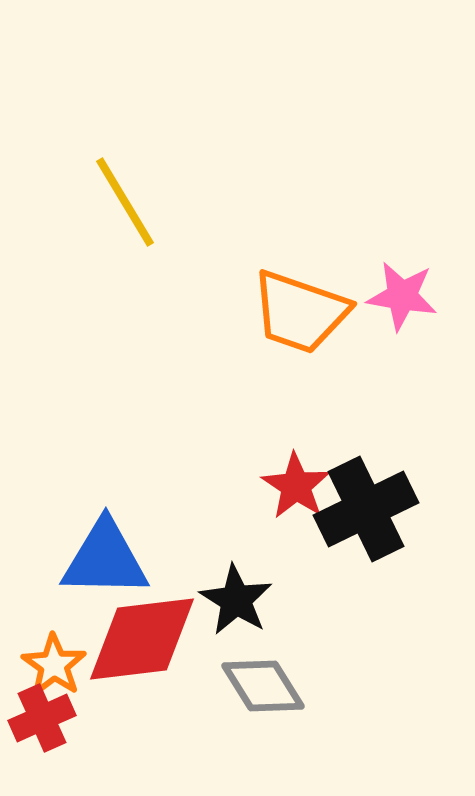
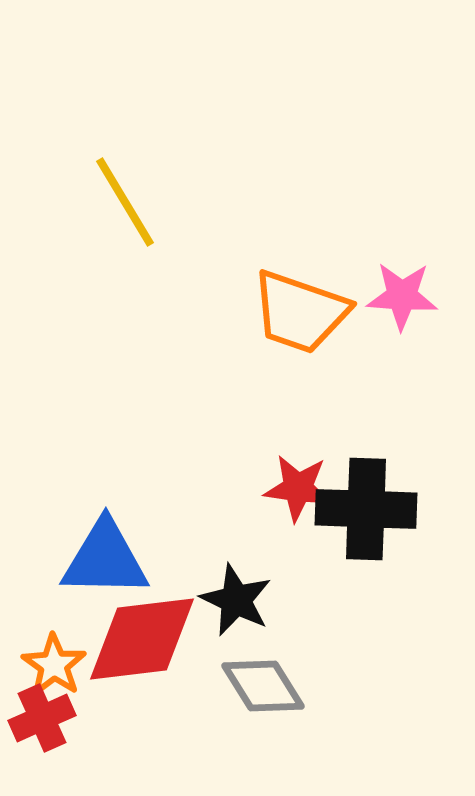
pink star: rotated 6 degrees counterclockwise
red star: moved 2 px right, 2 px down; rotated 26 degrees counterclockwise
black cross: rotated 28 degrees clockwise
black star: rotated 6 degrees counterclockwise
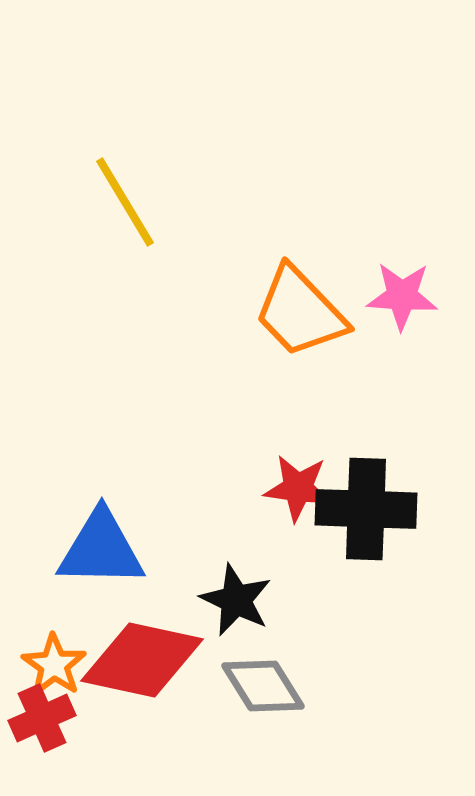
orange trapezoid: rotated 27 degrees clockwise
blue triangle: moved 4 px left, 10 px up
red diamond: moved 21 px down; rotated 19 degrees clockwise
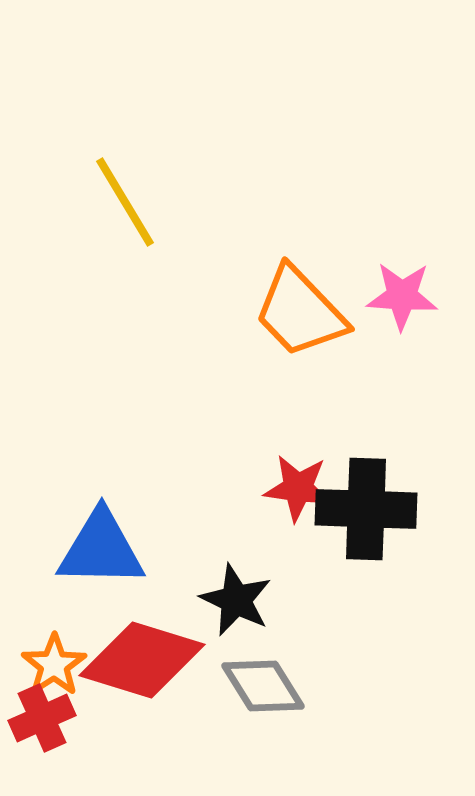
red diamond: rotated 5 degrees clockwise
orange star: rotated 4 degrees clockwise
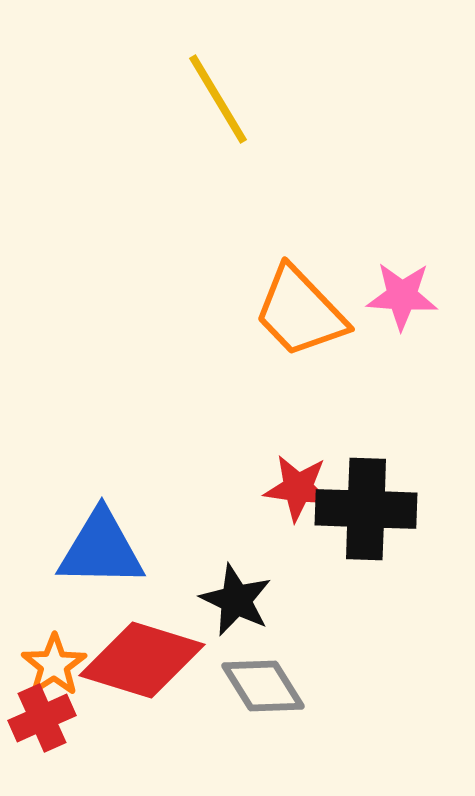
yellow line: moved 93 px right, 103 px up
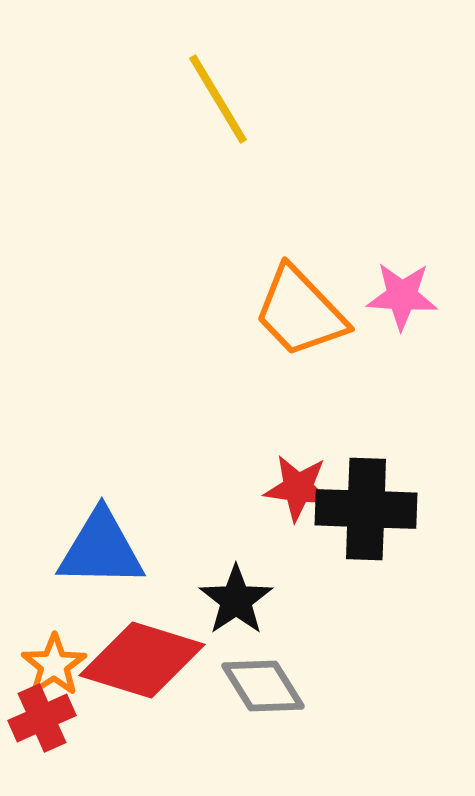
black star: rotated 12 degrees clockwise
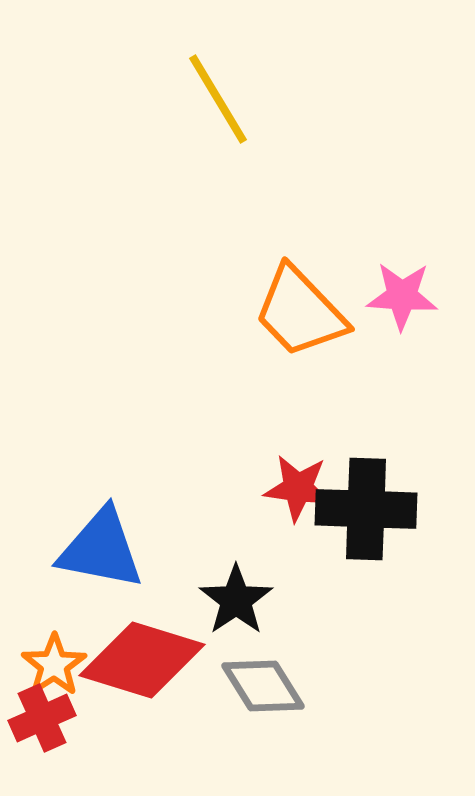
blue triangle: rotated 10 degrees clockwise
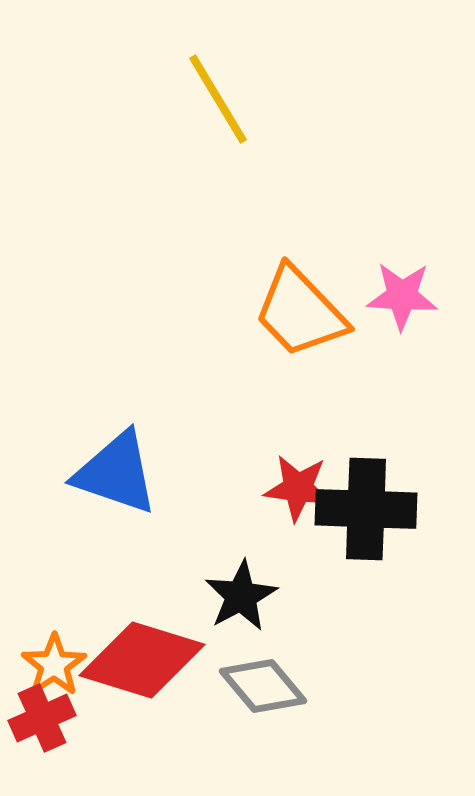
blue triangle: moved 15 px right, 76 px up; rotated 8 degrees clockwise
black star: moved 5 px right, 4 px up; rotated 6 degrees clockwise
gray diamond: rotated 8 degrees counterclockwise
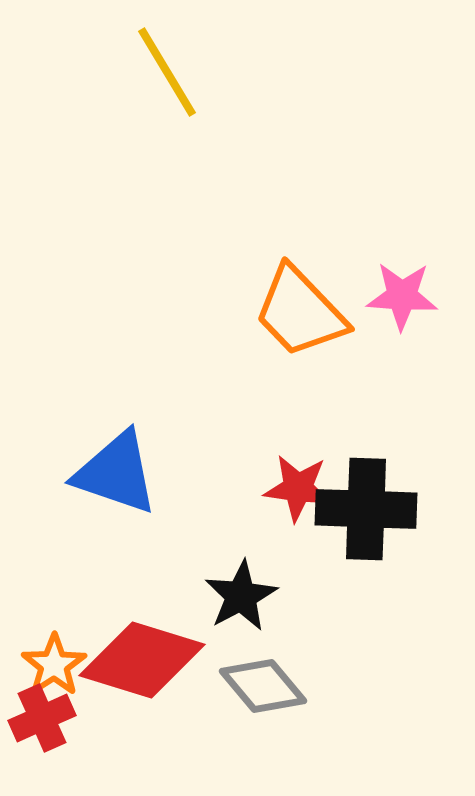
yellow line: moved 51 px left, 27 px up
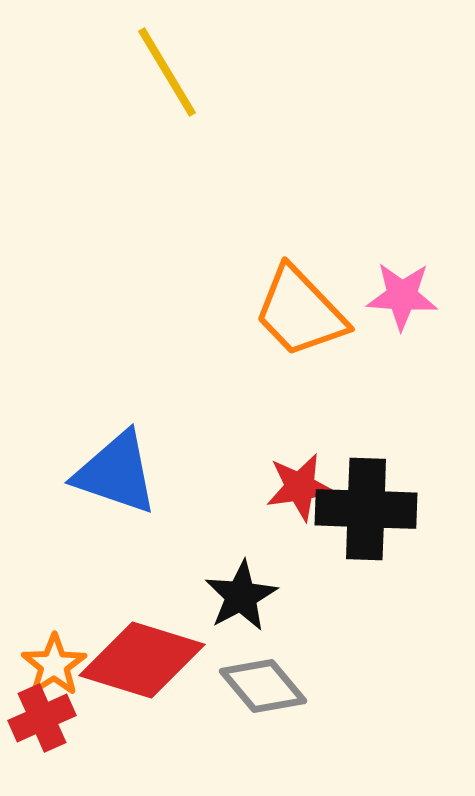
red star: moved 2 px right, 1 px up; rotated 16 degrees counterclockwise
